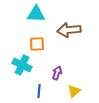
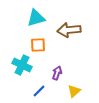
cyan triangle: moved 4 px down; rotated 18 degrees counterclockwise
orange square: moved 1 px right, 1 px down
blue line: rotated 40 degrees clockwise
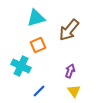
brown arrow: rotated 45 degrees counterclockwise
orange square: rotated 21 degrees counterclockwise
cyan cross: moved 1 px left, 1 px down
purple arrow: moved 13 px right, 2 px up
yellow triangle: rotated 24 degrees counterclockwise
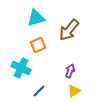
cyan cross: moved 2 px down
yellow triangle: rotated 32 degrees clockwise
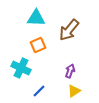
cyan triangle: rotated 18 degrees clockwise
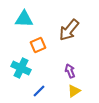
cyan triangle: moved 12 px left, 1 px down
purple arrow: rotated 40 degrees counterclockwise
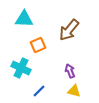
yellow triangle: rotated 48 degrees clockwise
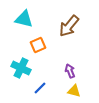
cyan triangle: rotated 12 degrees clockwise
brown arrow: moved 4 px up
blue line: moved 1 px right, 3 px up
